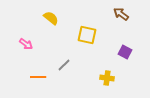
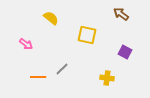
gray line: moved 2 px left, 4 px down
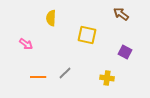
yellow semicircle: rotated 126 degrees counterclockwise
gray line: moved 3 px right, 4 px down
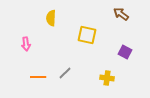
pink arrow: rotated 48 degrees clockwise
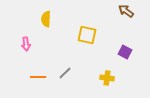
brown arrow: moved 5 px right, 3 px up
yellow semicircle: moved 5 px left, 1 px down
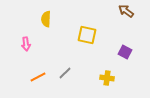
orange line: rotated 28 degrees counterclockwise
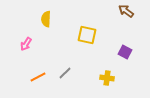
pink arrow: rotated 40 degrees clockwise
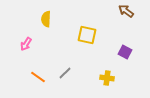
orange line: rotated 63 degrees clockwise
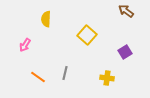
yellow square: rotated 30 degrees clockwise
pink arrow: moved 1 px left, 1 px down
purple square: rotated 32 degrees clockwise
gray line: rotated 32 degrees counterclockwise
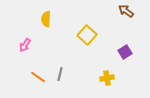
gray line: moved 5 px left, 1 px down
yellow cross: rotated 16 degrees counterclockwise
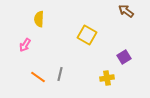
yellow semicircle: moved 7 px left
yellow square: rotated 12 degrees counterclockwise
purple square: moved 1 px left, 5 px down
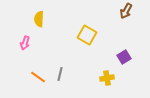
brown arrow: rotated 98 degrees counterclockwise
pink arrow: moved 2 px up; rotated 16 degrees counterclockwise
